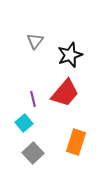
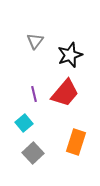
purple line: moved 1 px right, 5 px up
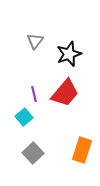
black star: moved 1 px left, 1 px up
cyan square: moved 6 px up
orange rectangle: moved 6 px right, 8 px down
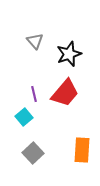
gray triangle: rotated 18 degrees counterclockwise
orange rectangle: rotated 15 degrees counterclockwise
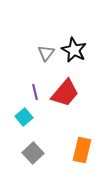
gray triangle: moved 11 px right, 12 px down; rotated 18 degrees clockwise
black star: moved 5 px right, 4 px up; rotated 25 degrees counterclockwise
purple line: moved 1 px right, 2 px up
orange rectangle: rotated 10 degrees clockwise
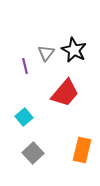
purple line: moved 10 px left, 26 px up
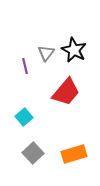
red trapezoid: moved 1 px right, 1 px up
orange rectangle: moved 8 px left, 4 px down; rotated 60 degrees clockwise
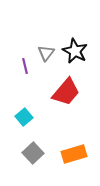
black star: moved 1 px right, 1 px down
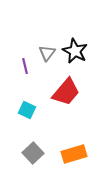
gray triangle: moved 1 px right
cyan square: moved 3 px right, 7 px up; rotated 24 degrees counterclockwise
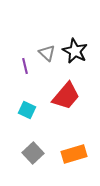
gray triangle: rotated 24 degrees counterclockwise
red trapezoid: moved 4 px down
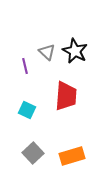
gray triangle: moved 1 px up
red trapezoid: rotated 36 degrees counterclockwise
orange rectangle: moved 2 px left, 2 px down
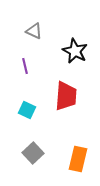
gray triangle: moved 13 px left, 21 px up; rotated 18 degrees counterclockwise
orange rectangle: moved 6 px right, 3 px down; rotated 60 degrees counterclockwise
